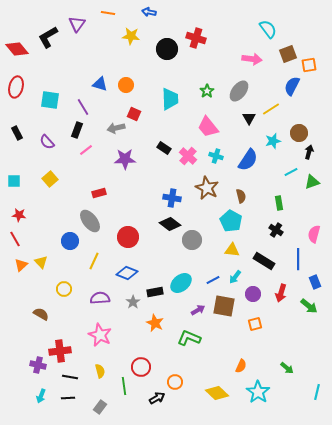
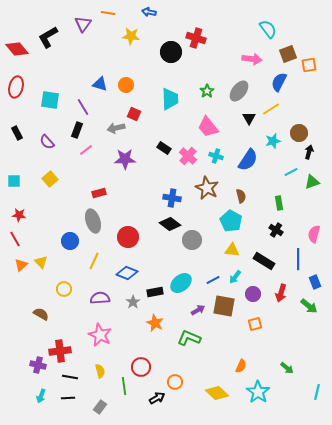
purple triangle at (77, 24): moved 6 px right
black circle at (167, 49): moved 4 px right, 3 px down
blue semicircle at (292, 86): moved 13 px left, 4 px up
gray ellipse at (90, 221): moved 3 px right; rotated 20 degrees clockwise
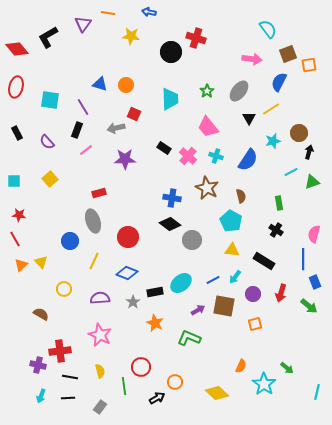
blue line at (298, 259): moved 5 px right
cyan star at (258, 392): moved 6 px right, 8 px up
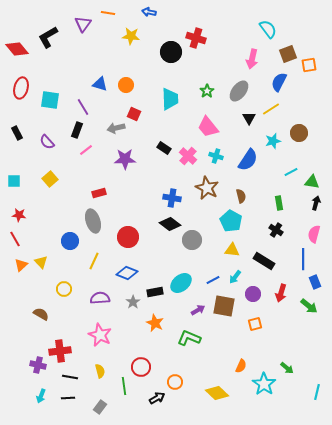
pink arrow at (252, 59): rotated 96 degrees clockwise
red ellipse at (16, 87): moved 5 px right, 1 px down
black arrow at (309, 152): moved 7 px right, 51 px down
green triangle at (312, 182): rotated 28 degrees clockwise
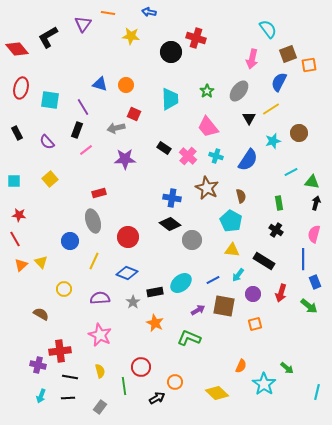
cyan arrow at (235, 277): moved 3 px right, 2 px up
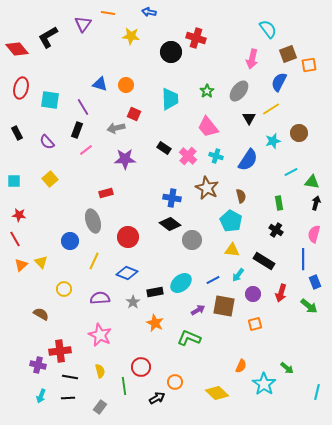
red rectangle at (99, 193): moved 7 px right
